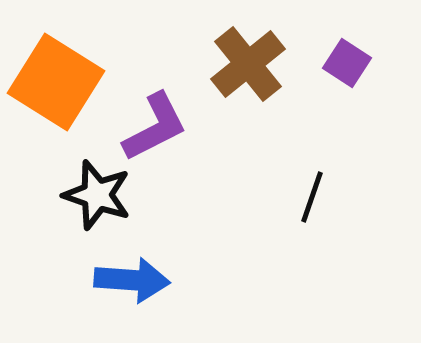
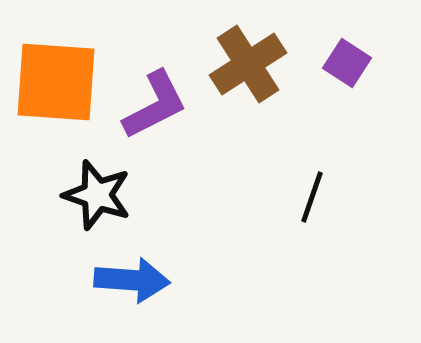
brown cross: rotated 6 degrees clockwise
orange square: rotated 28 degrees counterclockwise
purple L-shape: moved 22 px up
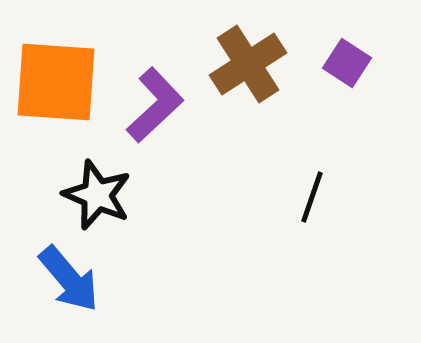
purple L-shape: rotated 16 degrees counterclockwise
black star: rotated 4 degrees clockwise
blue arrow: moved 63 px left, 1 px up; rotated 46 degrees clockwise
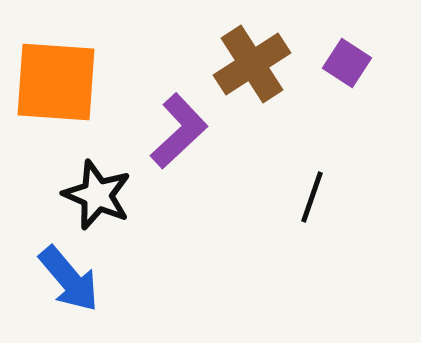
brown cross: moved 4 px right
purple L-shape: moved 24 px right, 26 px down
